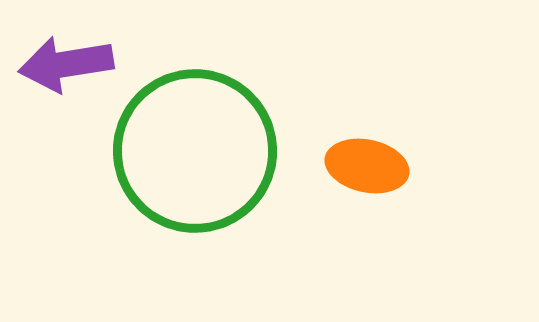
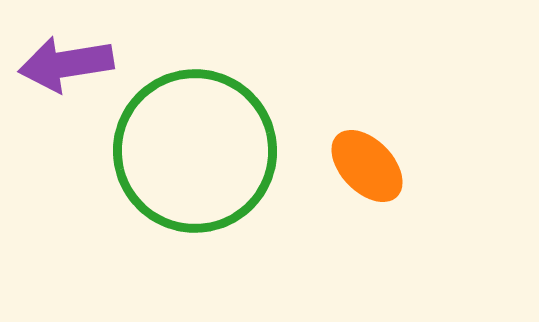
orange ellipse: rotated 34 degrees clockwise
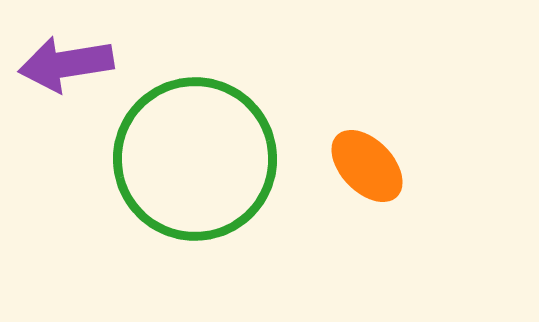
green circle: moved 8 px down
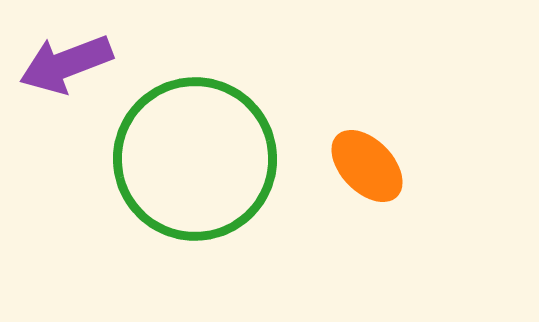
purple arrow: rotated 12 degrees counterclockwise
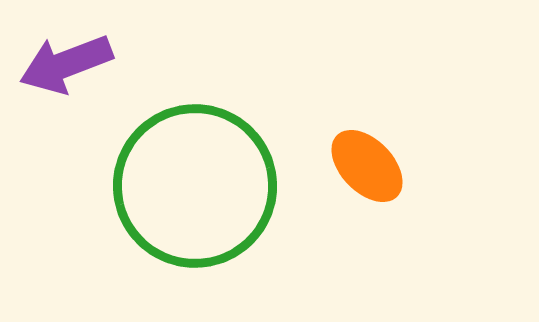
green circle: moved 27 px down
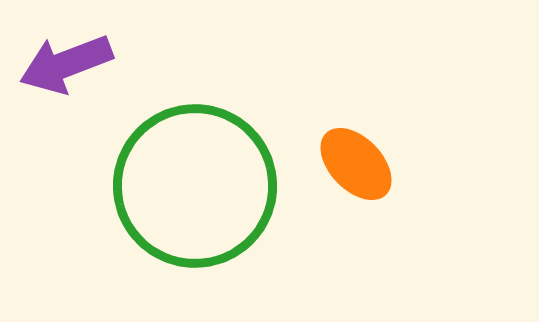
orange ellipse: moved 11 px left, 2 px up
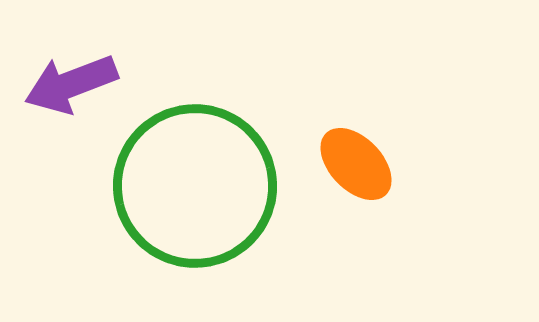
purple arrow: moved 5 px right, 20 px down
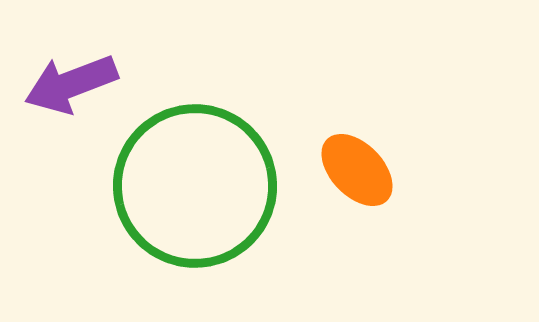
orange ellipse: moved 1 px right, 6 px down
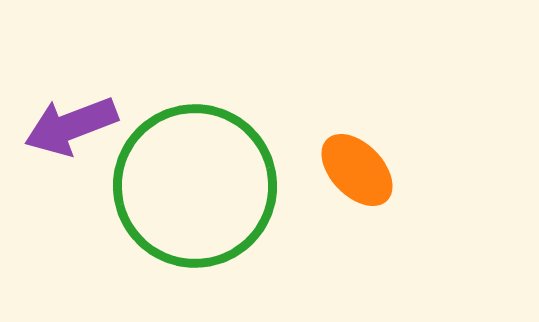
purple arrow: moved 42 px down
